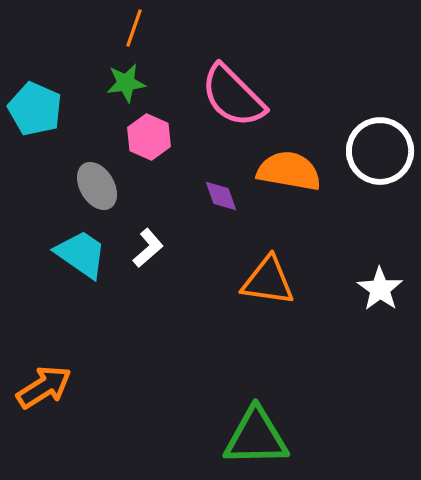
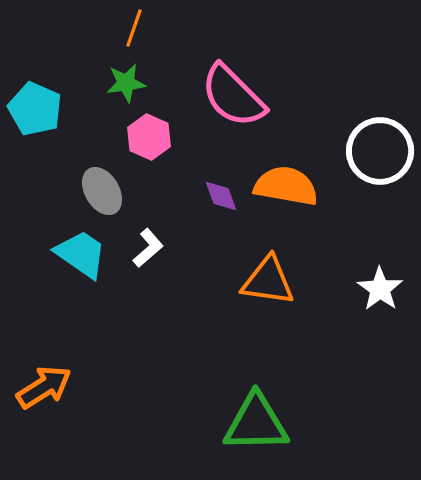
orange semicircle: moved 3 px left, 15 px down
gray ellipse: moved 5 px right, 5 px down
green triangle: moved 14 px up
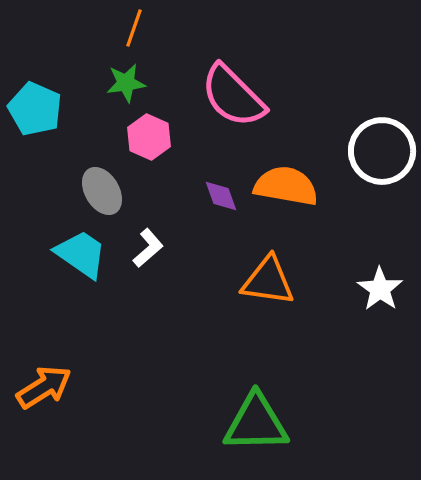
white circle: moved 2 px right
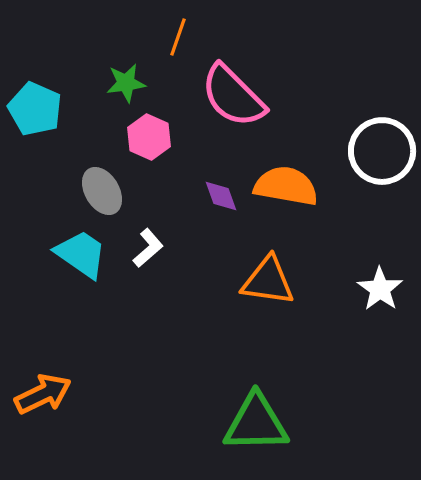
orange line: moved 44 px right, 9 px down
orange arrow: moved 1 px left, 7 px down; rotated 6 degrees clockwise
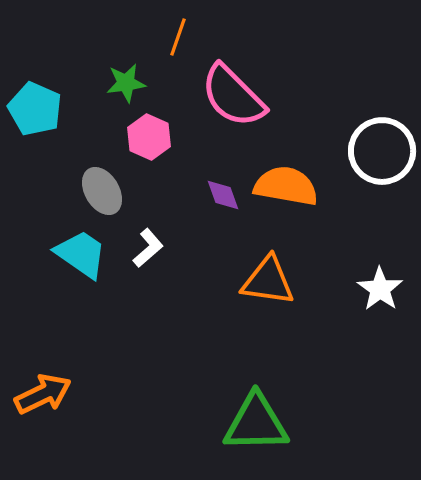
purple diamond: moved 2 px right, 1 px up
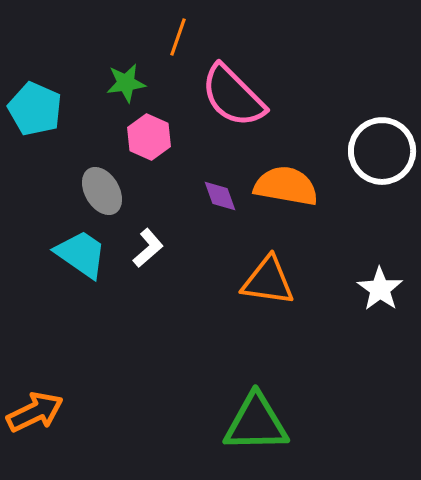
purple diamond: moved 3 px left, 1 px down
orange arrow: moved 8 px left, 18 px down
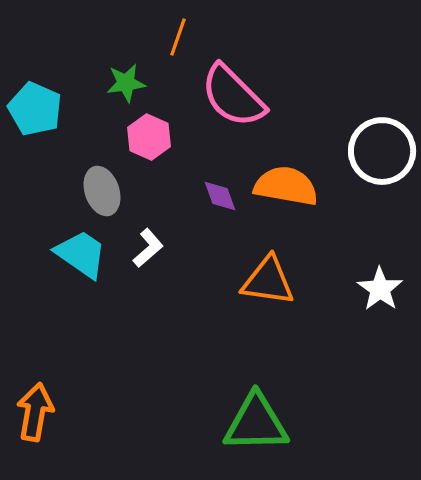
gray ellipse: rotated 12 degrees clockwise
orange arrow: rotated 54 degrees counterclockwise
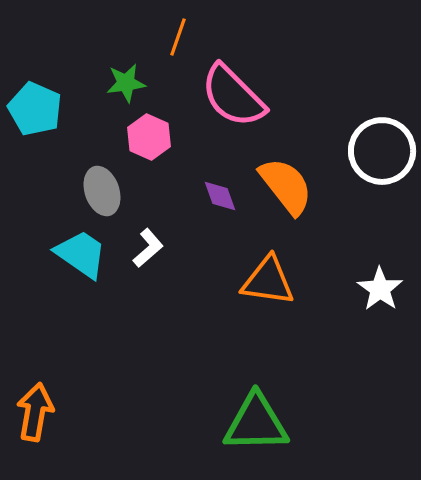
orange semicircle: rotated 42 degrees clockwise
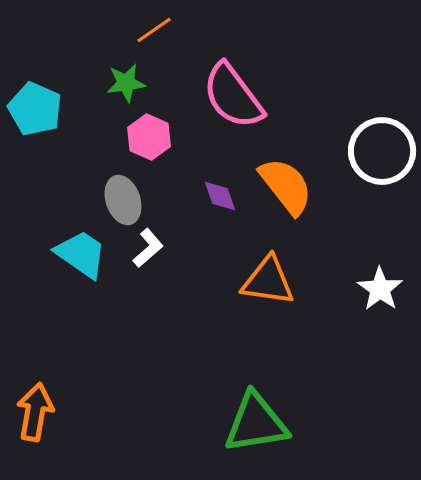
orange line: moved 24 px left, 7 px up; rotated 36 degrees clockwise
pink semicircle: rotated 8 degrees clockwise
gray ellipse: moved 21 px right, 9 px down
green triangle: rotated 8 degrees counterclockwise
